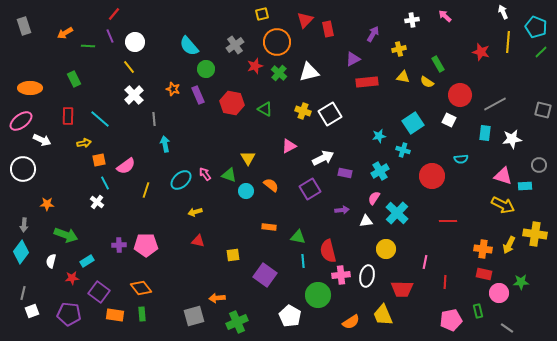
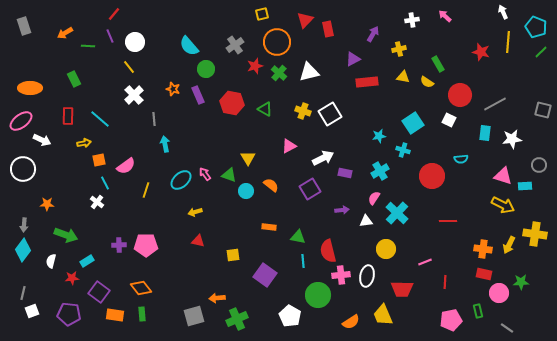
cyan diamond at (21, 252): moved 2 px right, 2 px up
pink line at (425, 262): rotated 56 degrees clockwise
green cross at (237, 322): moved 3 px up
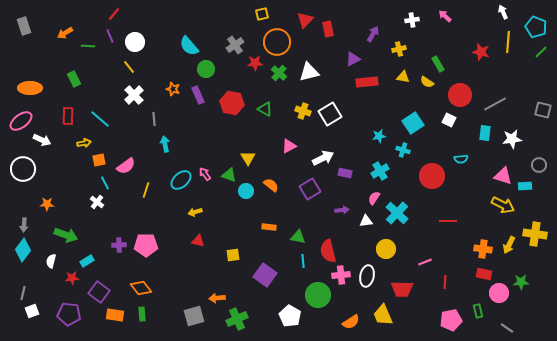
red star at (255, 66): moved 3 px up; rotated 14 degrees clockwise
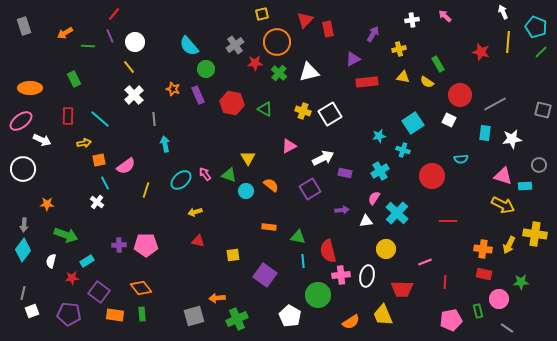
pink circle at (499, 293): moved 6 px down
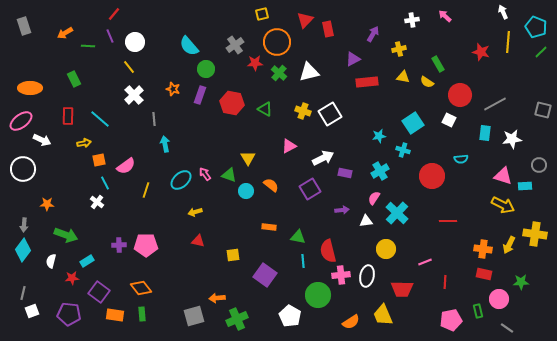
purple rectangle at (198, 95): moved 2 px right; rotated 42 degrees clockwise
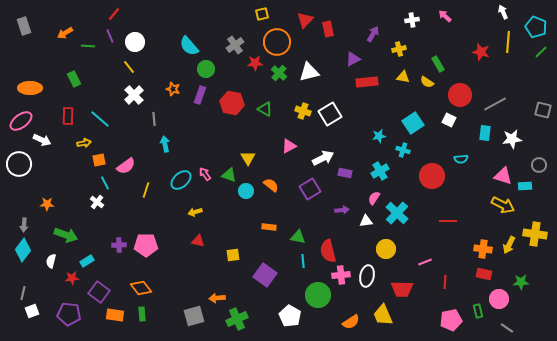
white circle at (23, 169): moved 4 px left, 5 px up
